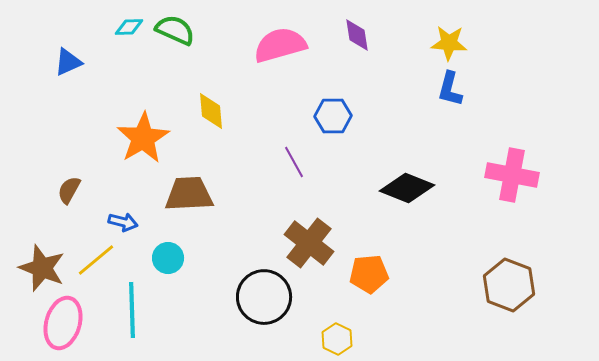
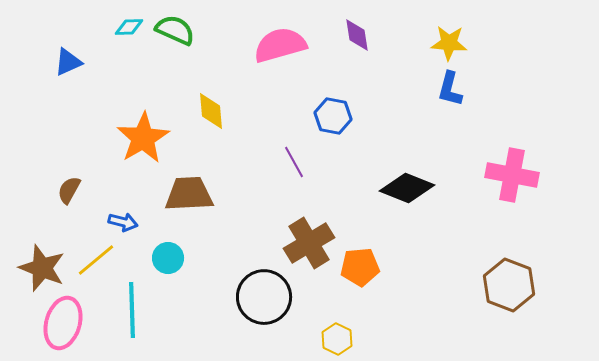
blue hexagon: rotated 12 degrees clockwise
brown cross: rotated 21 degrees clockwise
orange pentagon: moved 9 px left, 7 px up
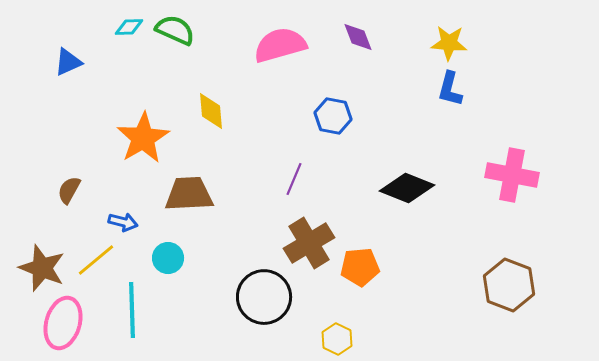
purple diamond: moved 1 px right, 2 px down; rotated 12 degrees counterclockwise
purple line: moved 17 px down; rotated 52 degrees clockwise
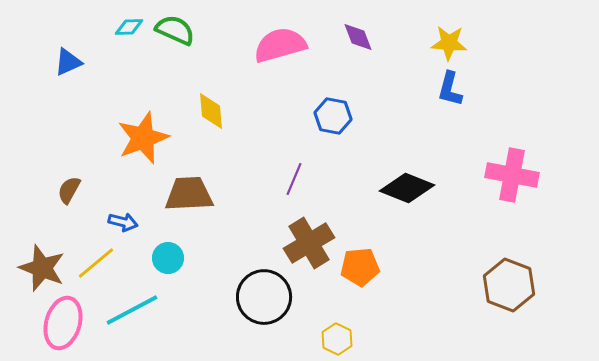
orange star: rotated 10 degrees clockwise
yellow line: moved 3 px down
cyan line: rotated 64 degrees clockwise
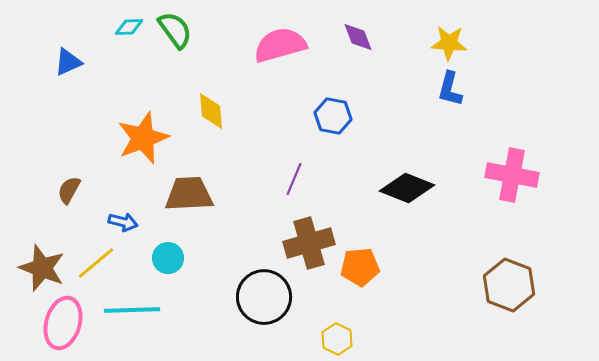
green semicircle: rotated 30 degrees clockwise
brown cross: rotated 15 degrees clockwise
cyan line: rotated 26 degrees clockwise
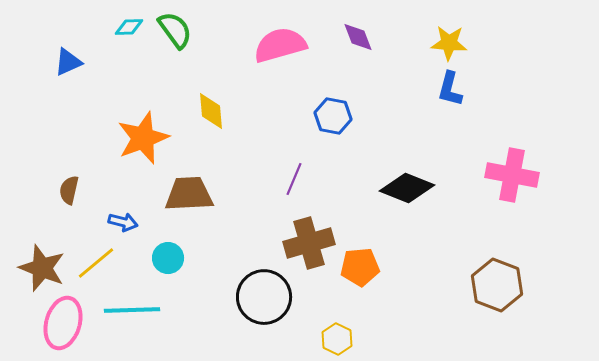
brown semicircle: rotated 16 degrees counterclockwise
brown hexagon: moved 12 px left
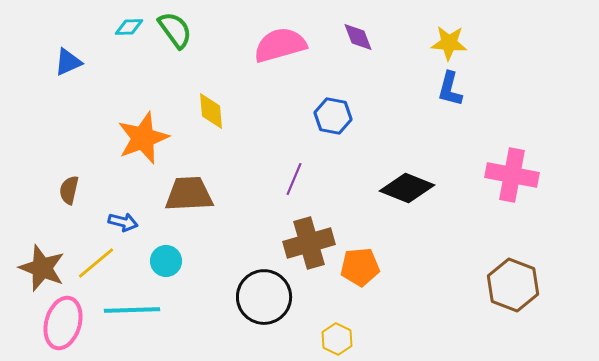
cyan circle: moved 2 px left, 3 px down
brown hexagon: moved 16 px right
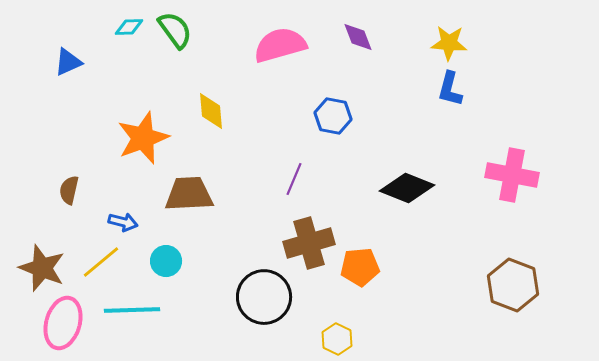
yellow line: moved 5 px right, 1 px up
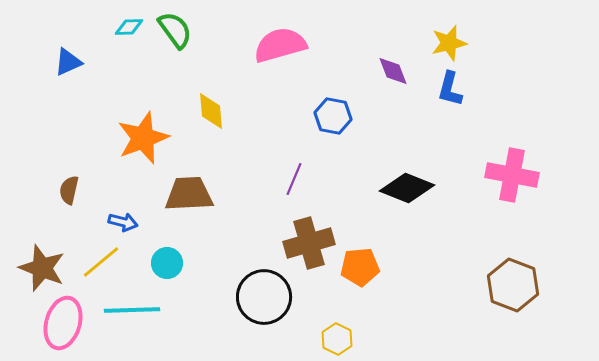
purple diamond: moved 35 px right, 34 px down
yellow star: rotated 18 degrees counterclockwise
cyan circle: moved 1 px right, 2 px down
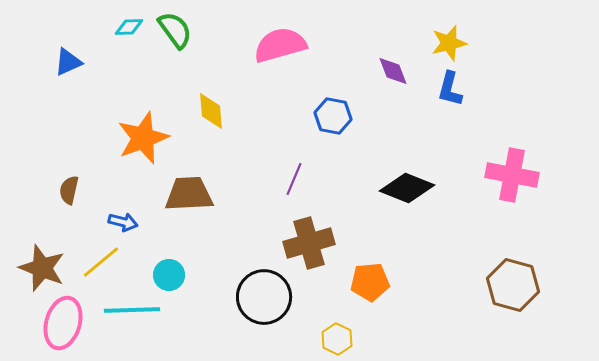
cyan circle: moved 2 px right, 12 px down
orange pentagon: moved 10 px right, 15 px down
brown hexagon: rotated 6 degrees counterclockwise
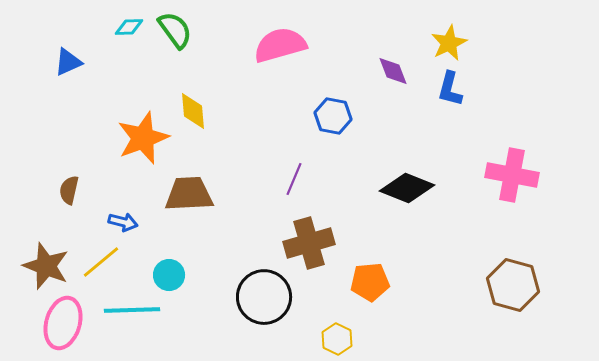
yellow star: rotated 12 degrees counterclockwise
yellow diamond: moved 18 px left
brown star: moved 4 px right, 2 px up
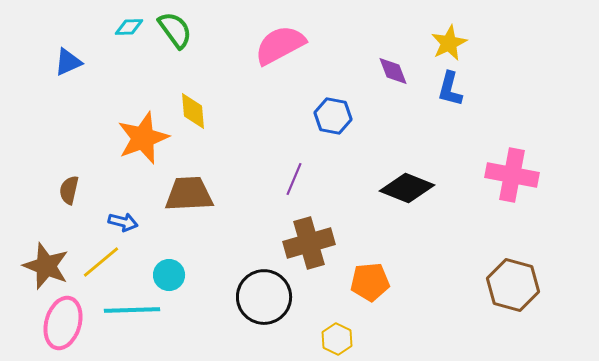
pink semicircle: rotated 12 degrees counterclockwise
